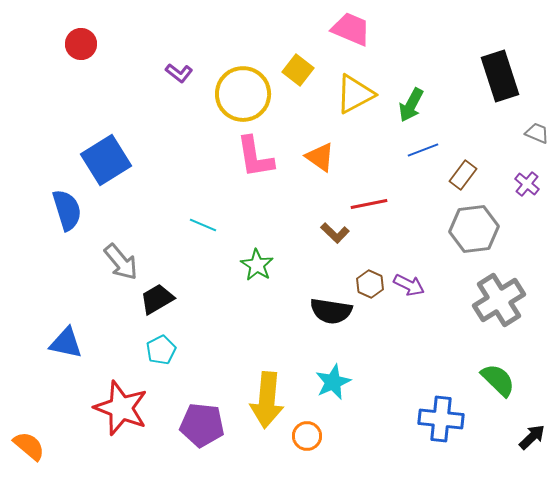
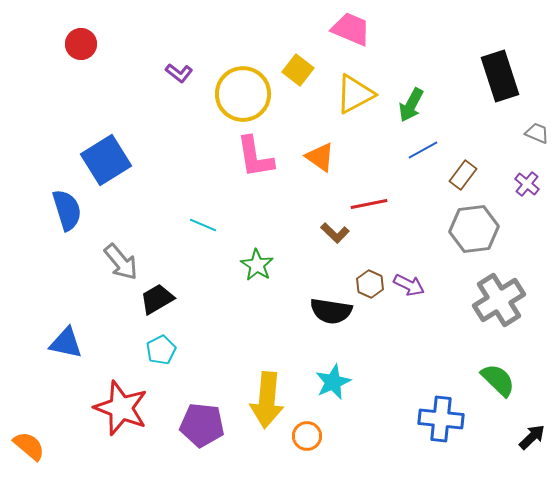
blue line: rotated 8 degrees counterclockwise
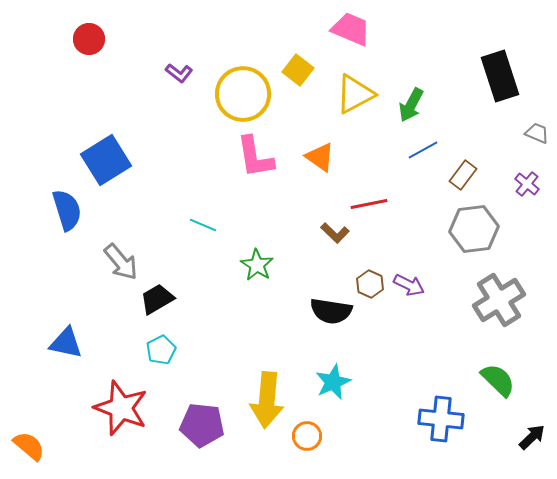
red circle: moved 8 px right, 5 px up
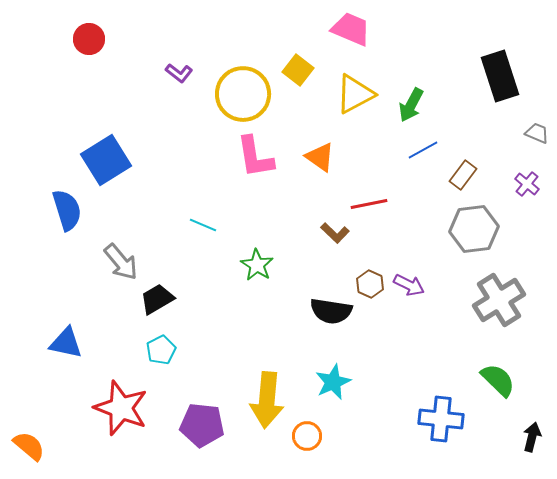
black arrow: rotated 32 degrees counterclockwise
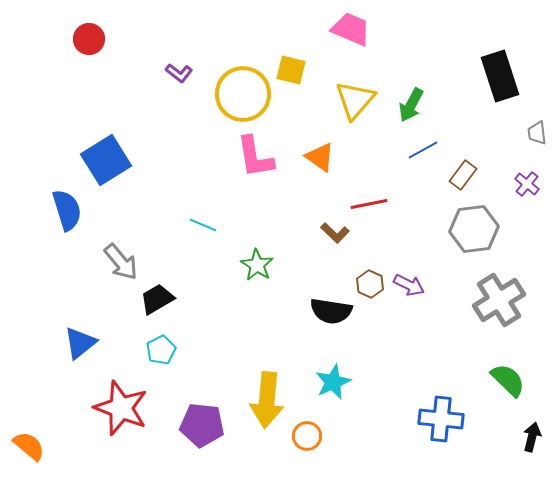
yellow square: moved 7 px left; rotated 24 degrees counterclockwise
yellow triangle: moved 6 px down; rotated 21 degrees counterclockwise
gray trapezoid: rotated 120 degrees counterclockwise
blue triangle: moved 14 px right; rotated 51 degrees counterclockwise
green semicircle: moved 10 px right
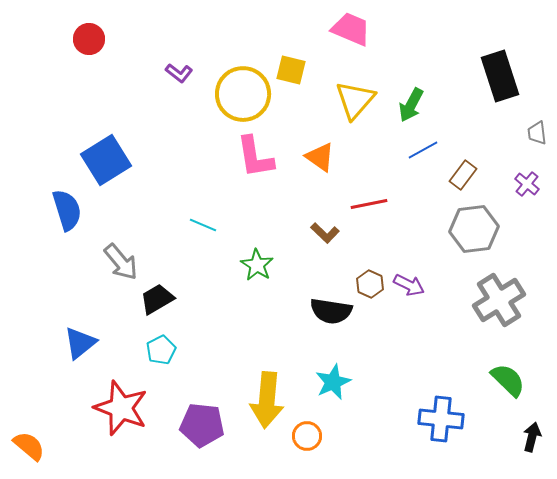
brown L-shape: moved 10 px left
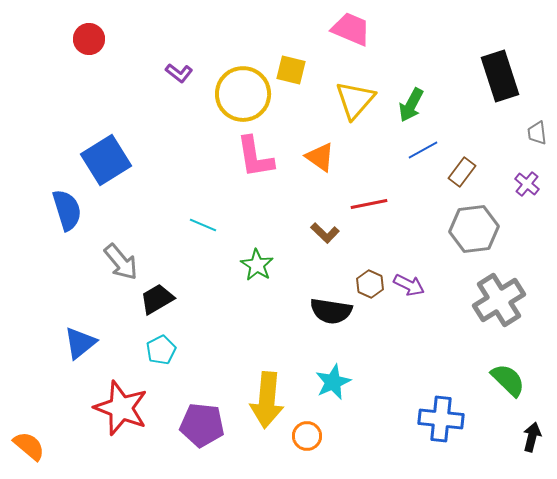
brown rectangle: moved 1 px left, 3 px up
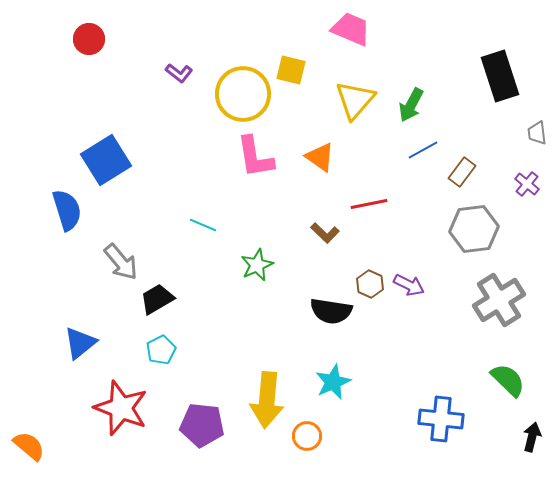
green star: rotated 16 degrees clockwise
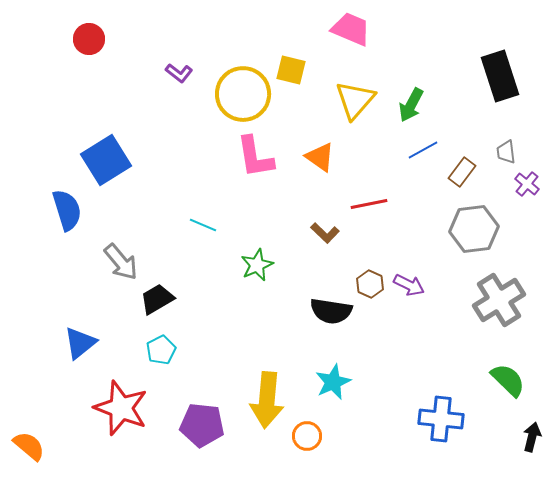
gray trapezoid: moved 31 px left, 19 px down
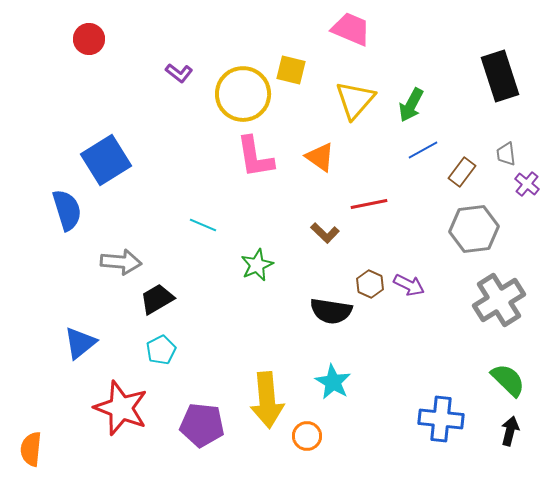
gray trapezoid: moved 2 px down
gray arrow: rotated 45 degrees counterclockwise
cyan star: rotated 18 degrees counterclockwise
yellow arrow: rotated 10 degrees counterclockwise
black arrow: moved 22 px left, 6 px up
orange semicircle: moved 2 px right, 3 px down; rotated 124 degrees counterclockwise
